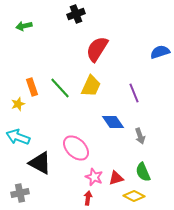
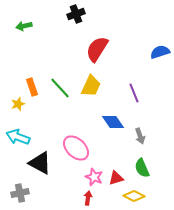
green semicircle: moved 1 px left, 4 px up
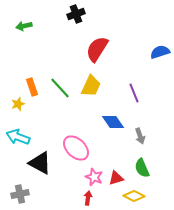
gray cross: moved 1 px down
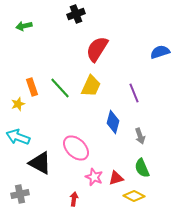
blue diamond: rotated 50 degrees clockwise
red arrow: moved 14 px left, 1 px down
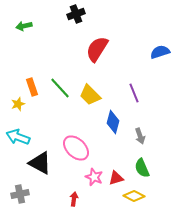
yellow trapezoid: moved 1 px left, 9 px down; rotated 110 degrees clockwise
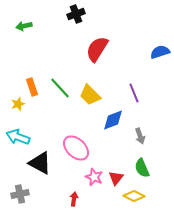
blue diamond: moved 2 px up; rotated 55 degrees clockwise
red triangle: rotated 35 degrees counterclockwise
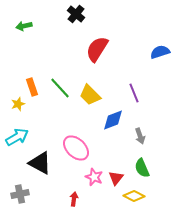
black cross: rotated 30 degrees counterclockwise
cyan arrow: moved 1 px left; rotated 130 degrees clockwise
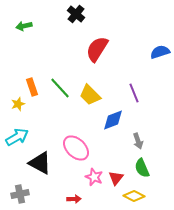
gray arrow: moved 2 px left, 5 px down
red arrow: rotated 80 degrees clockwise
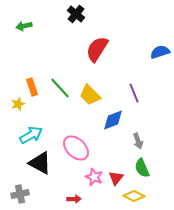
cyan arrow: moved 14 px right, 2 px up
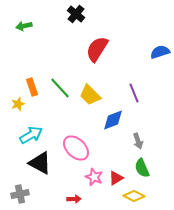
red triangle: rotated 21 degrees clockwise
